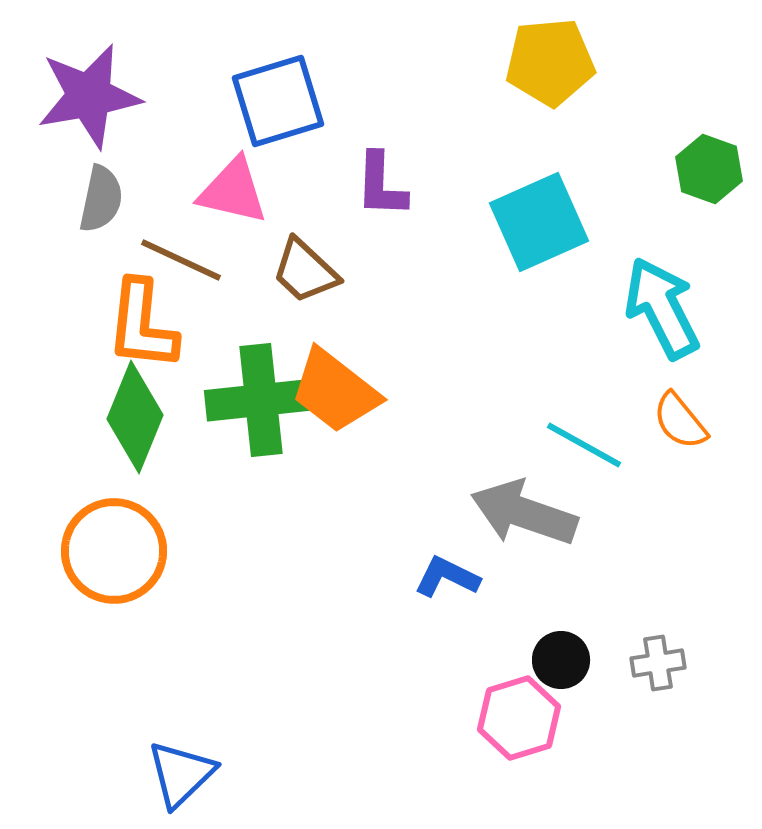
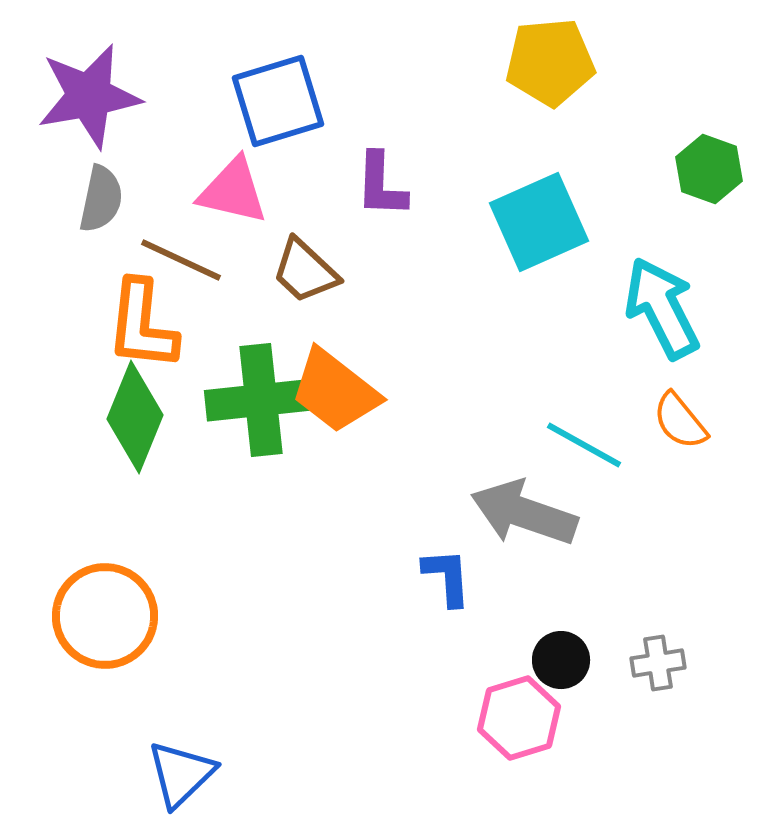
orange circle: moved 9 px left, 65 px down
blue L-shape: rotated 60 degrees clockwise
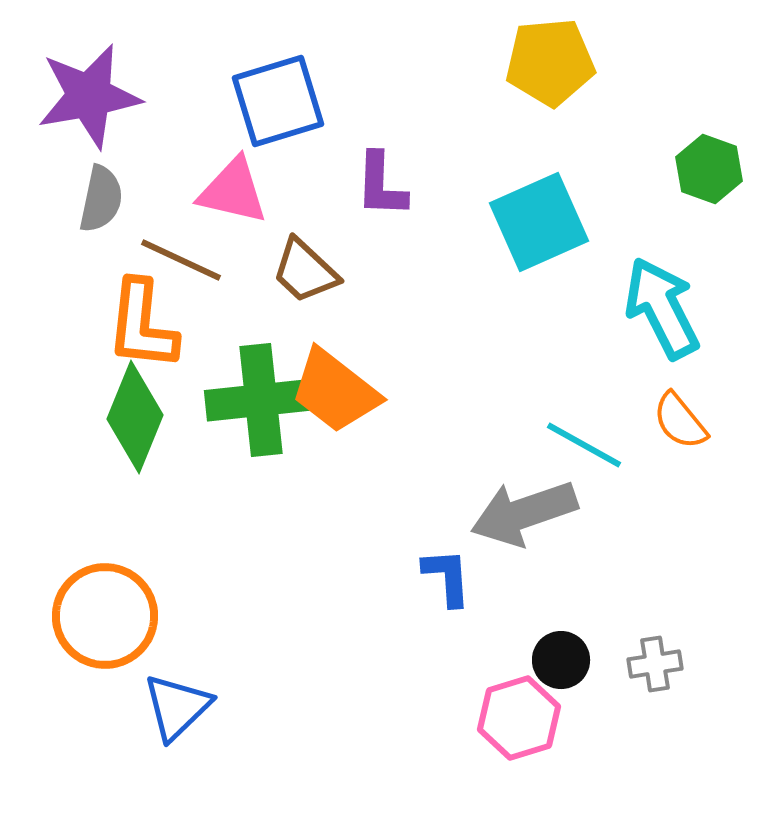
gray arrow: rotated 38 degrees counterclockwise
gray cross: moved 3 px left, 1 px down
blue triangle: moved 4 px left, 67 px up
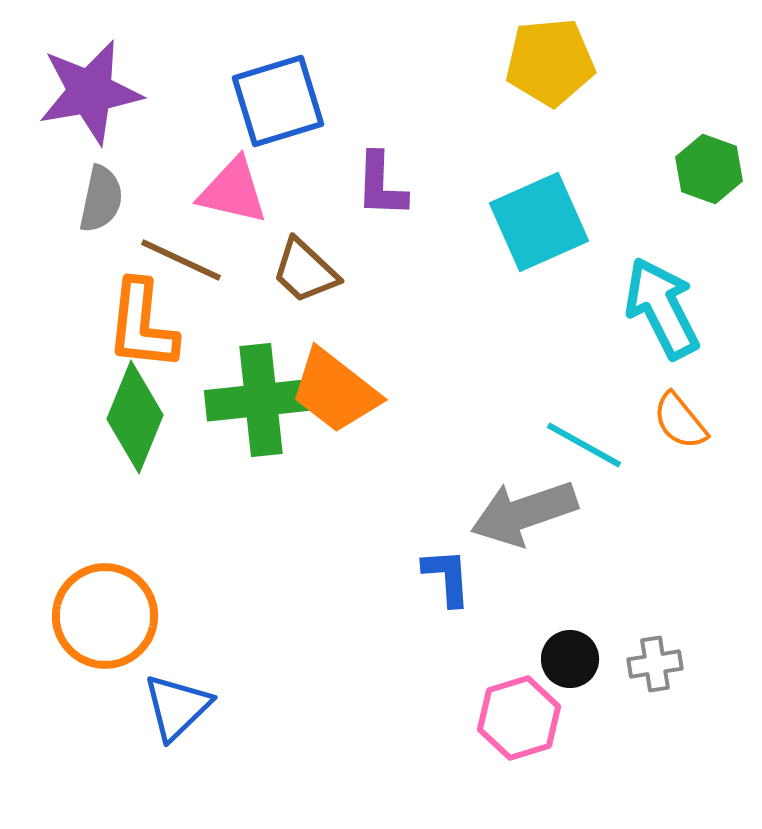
purple star: moved 1 px right, 4 px up
black circle: moved 9 px right, 1 px up
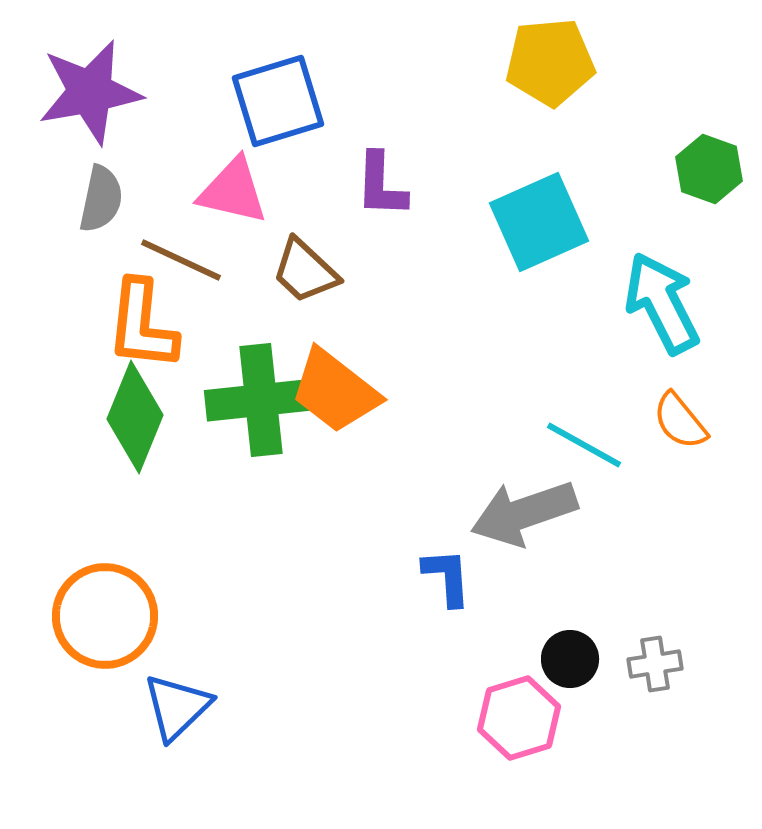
cyan arrow: moved 5 px up
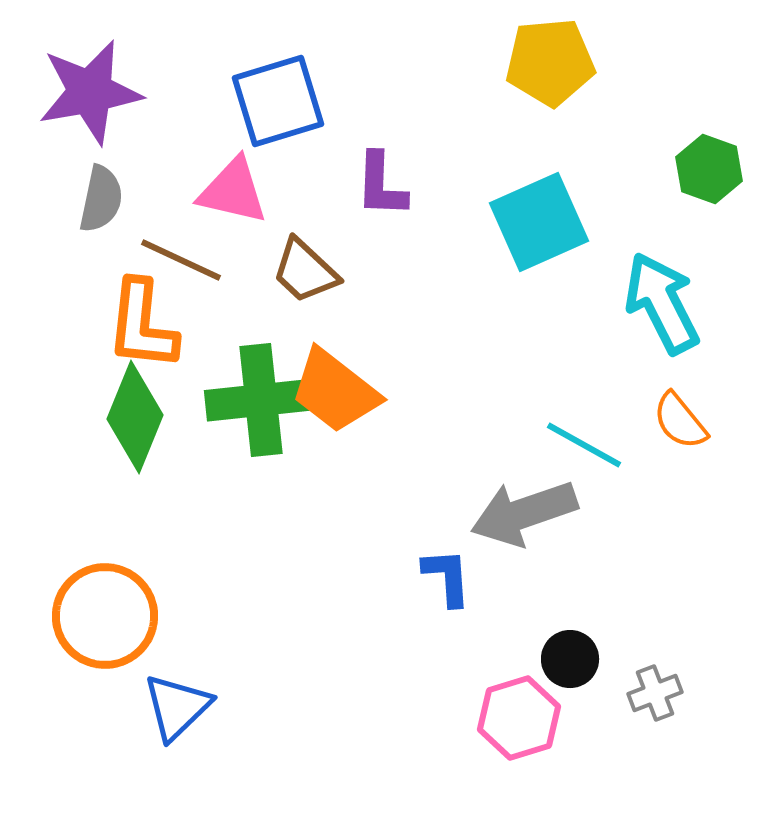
gray cross: moved 29 px down; rotated 12 degrees counterclockwise
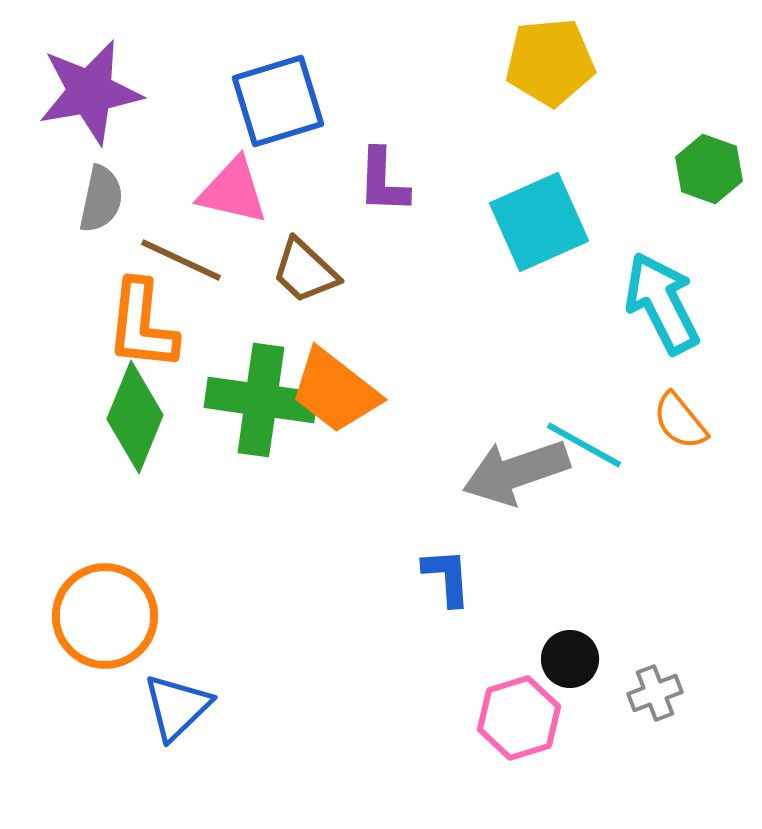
purple L-shape: moved 2 px right, 4 px up
green cross: rotated 14 degrees clockwise
gray arrow: moved 8 px left, 41 px up
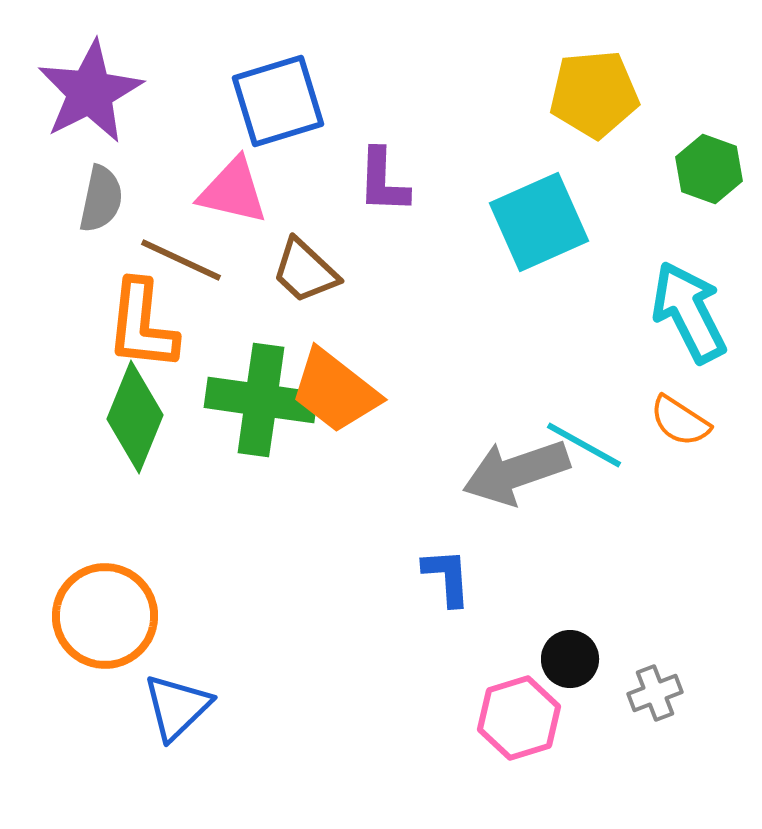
yellow pentagon: moved 44 px right, 32 px down
purple star: rotated 17 degrees counterclockwise
cyan arrow: moved 27 px right, 9 px down
orange semicircle: rotated 18 degrees counterclockwise
